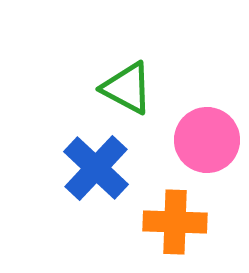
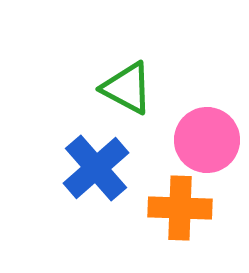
blue cross: rotated 6 degrees clockwise
orange cross: moved 5 px right, 14 px up
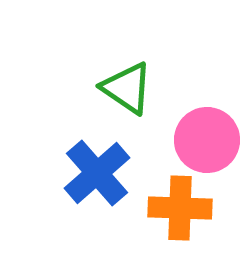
green triangle: rotated 6 degrees clockwise
blue cross: moved 1 px right, 5 px down
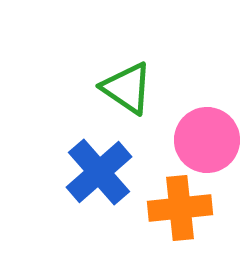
blue cross: moved 2 px right, 1 px up
orange cross: rotated 8 degrees counterclockwise
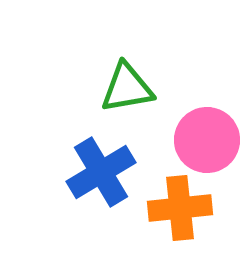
green triangle: rotated 44 degrees counterclockwise
blue cross: moved 2 px right; rotated 10 degrees clockwise
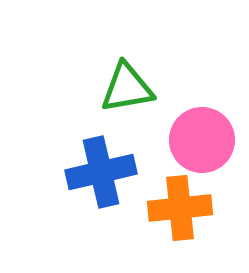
pink circle: moved 5 px left
blue cross: rotated 18 degrees clockwise
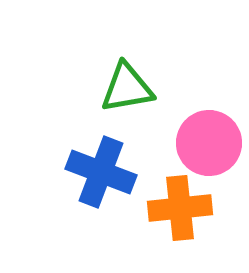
pink circle: moved 7 px right, 3 px down
blue cross: rotated 34 degrees clockwise
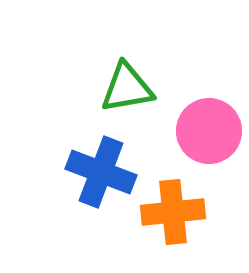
pink circle: moved 12 px up
orange cross: moved 7 px left, 4 px down
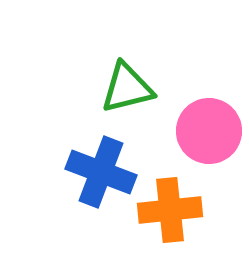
green triangle: rotated 4 degrees counterclockwise
orange cross: moved 3 px left, 2 px up
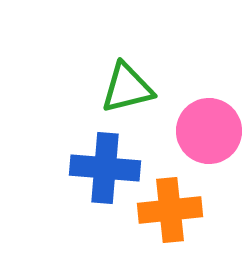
blue cross: moved 4 px right, 4 px up; rotated 16 degrees counterclockwise
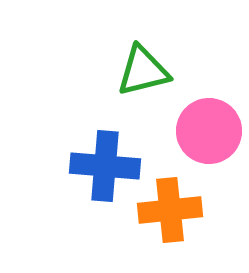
green triangle: moved 16 px right, 17 px up
blue cross: moved 2 px up
